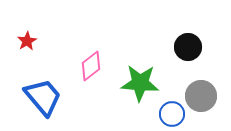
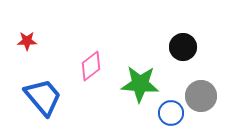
red star: rotated 30 degrees clockwise
black circle: moved 5 px left
green star: moved 1 px down
blue circle: moved 1 px left, 1 px up
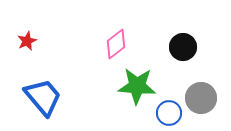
red star: rotated 24 degrees counterclockwise
pink diamond: moved 25 px right, 22 px up
green star: moved 3 px left, 2 px down
gray circle: moved 2 px down
blue circle: moved 2 px left
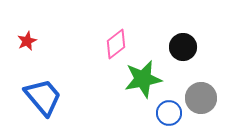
green star: moved 6 px right, 7 px up; rotated 15 degrees counterclockwise
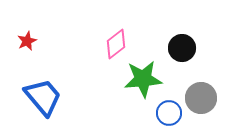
black circle: moved 1 px left, 1 px down
green star: rotated 6 degrees clockwise
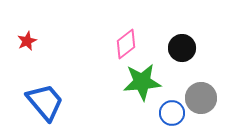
pink diamond: moved 10 px right
green star: moved 1 px left, 3 px down
blue trapezoid: moved 2 px right, 5 px down
blue circle: moved 3 px right
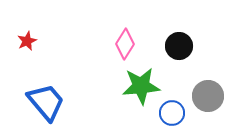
pink diamond: moved 1 px left; rotated 20 degrees counterclockwise
black circle: moved 3 px left, 2 px up
green star: moved 1 px left, 4 px down
gray circle: moved 7 px right, 2 px up
blue trapezoid: moved 1 px right
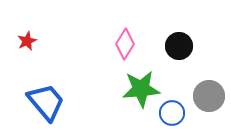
green star: moved 3 px down
gray circle: moved 1 px right
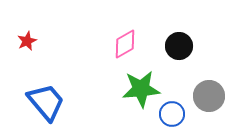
pink diamond: rotated 28 degrees clockwise
blue circle: moved 1 px down
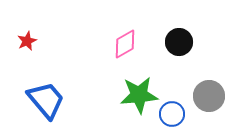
black circle: moved 4 px up
green star: moved 2 px left, 6 px down
blue trapezoid: moved 2 px up
